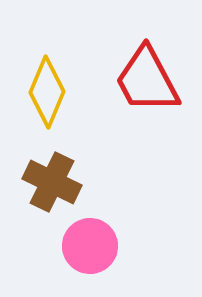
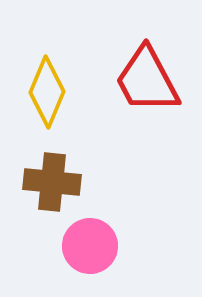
brown cross: rotated 20 degrees counterclockwise
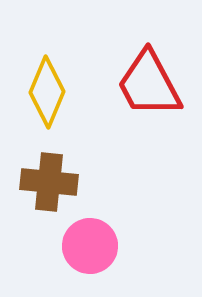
red trapezoid: moved 2 px right, 4 px down
brown cross: moved 3 px left
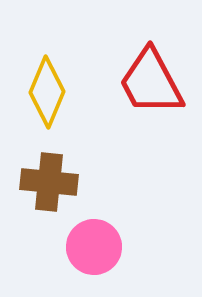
red trapezoid: moved 2 px right, 2 px up
pink circle: moved 4 px right, 1 px down
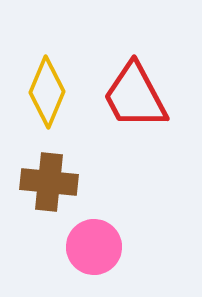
red trapezoid: moved 16 px left, 14 px down
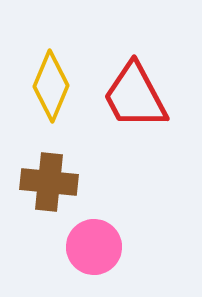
yellow diamond: moved 4 px right, 6 px up
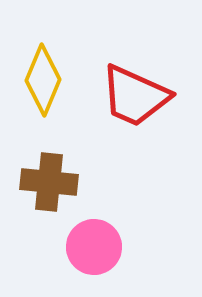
yellow diamond: moved 8 px left, 6 px up
red trapezoid: rotated 38 degrees counterclockwise
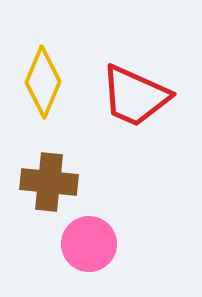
yellow diamond: moved 2 px down
pink circle: moved 5 px left, 3 px up
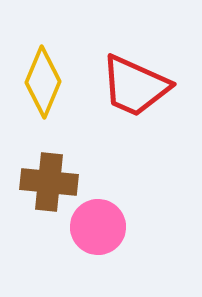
red trapezoid: moved 10 px up
pink circle: moved 9 px right, 17 px up
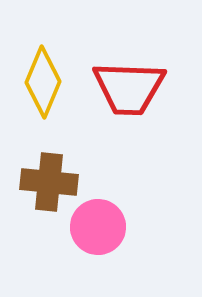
red trapezoid: moved 6 px left, 2 px down; rotated 22 degrees counterclockwise
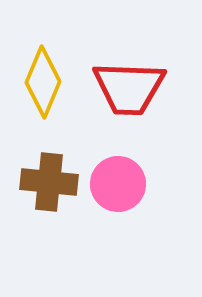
pink circle: moved 20 px right, 43 px up
